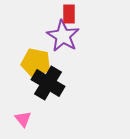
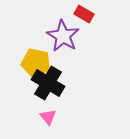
red rectangle: moved 15 px right; rotated 60 degrees counterclockwise
pink triangle: moved 25 px right, 2 px up
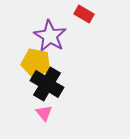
purple star: moved 13 px left
black cross: moved 1 px left, 1 px down
pink triangle: moved 4 px left, 4 px up
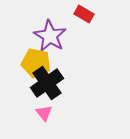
black cross: moved 1 px up; rotated 24 degrees clockwise
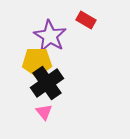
red rectangle: moved 2 px right, 6 px down
yellow pentagon: moved 1 px right, 1 px up; rotated 12 degrees counterclockwise
pink triangle: moved 1 px up
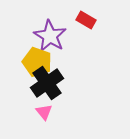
yellow pentagon: rotated 20 degrees clockwise
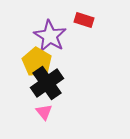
red rectangle: moved 2 px left; rotated 12 degrees counterclockwise
yellow pentagon: rotated 12 degrees clockwise
